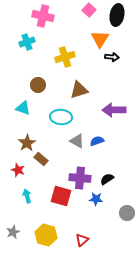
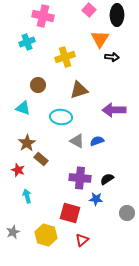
black ellipse: rotated 10 degrees counterclockwise
red square: moved 9 px right, 17 px down
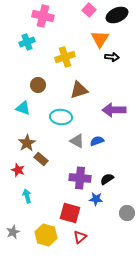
black ellipse: rotated 65 degrees clockwise
red triangle: moved 2 px left, 3 px up
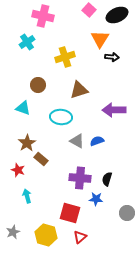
cyan cross: rotated 14 degrees counterclockwise
black semicircle: rotated 40 degrees counterclockwise
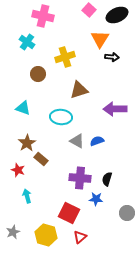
cyan cross: rotated 21 degrees counterclockwise
brown circle: moved 11 px up
purple arrow: moved 1 px right, 1 px up
red square: moved 1 px left; rotated 10 degrees clockwise
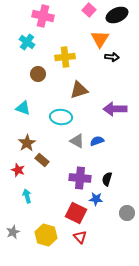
yellow cross: rotated 12 degrees clockwise
brown rectangle: moved 1 px right, 1 px down
red square: moved 7 px right
red triangle: rotated 32 degrees counterclockwise
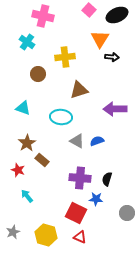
cyan arrow: rotated 24 degrees counterclockwise
red triangle: rotated 24 degrees counterclockwise
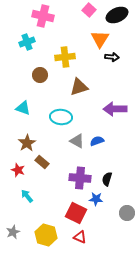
cyan cross: rotated 35 degrees clockwise
brown circle: moved 2 px right, 1 px down
brown triangle: moved 3 px up
brown rectangle: moved 2 px down
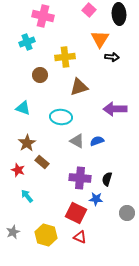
black ellipse: moved 2 px right, 1 px up; rotated 70 degrees counterclockwise
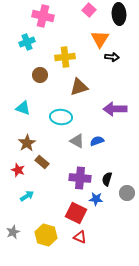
cyan arrow: rotated 96 degrees clockwise
gray circle: moved 20 px up
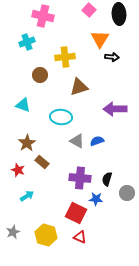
cyan triangle: moved 3 px up
